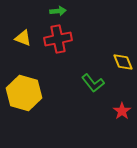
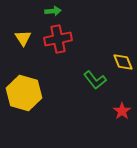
green arrow: moved 5 px left
yellow triangle: rotated 36 degrees clockwise
green L-shape: moved 2 px right, 3 px up
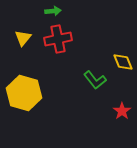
yellow triangle: rotated 12 degrees clockwise
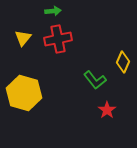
yellow diamond: rotated 45 degrees clockwise
red star: moved 15 px left, 1 px up
